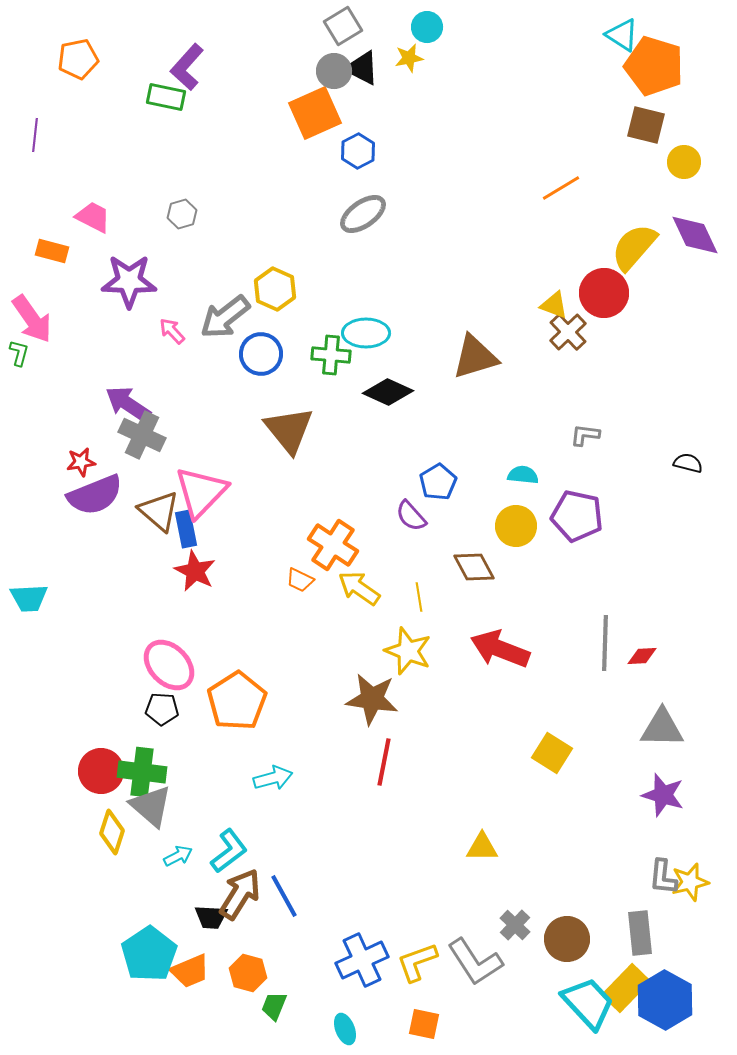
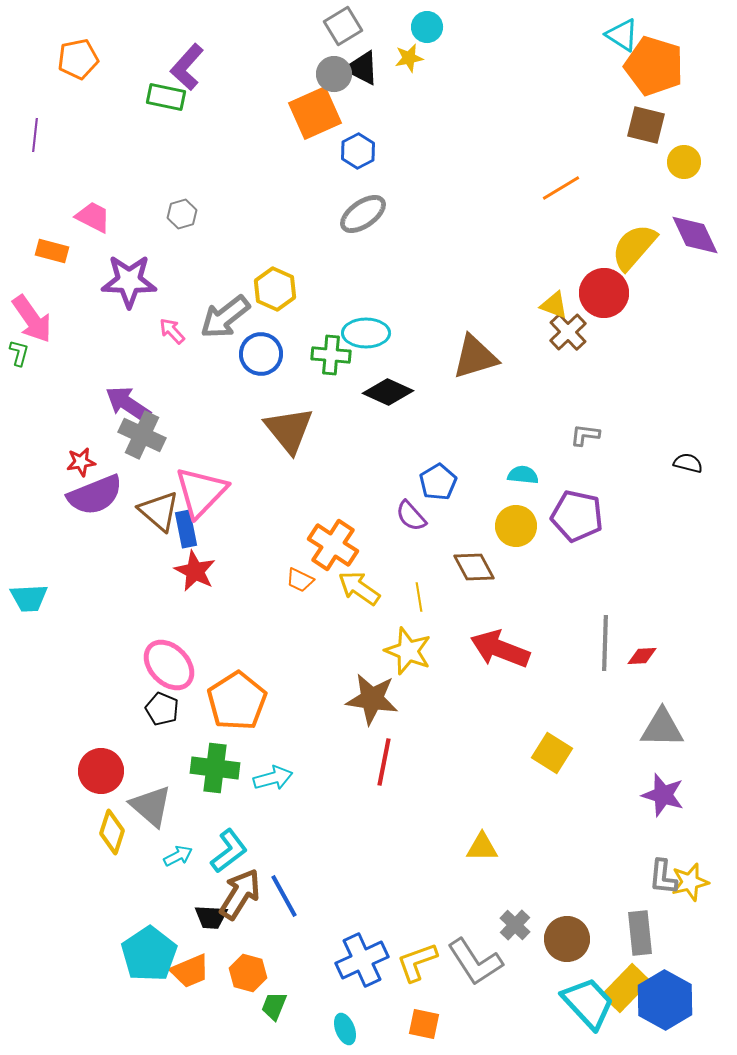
gray circle at (334, 71): moved 3 px down
black pentagon at (162, 709): rotated 20 degrees clockwise
green cross at (142, 772): moved 73 px right, 4 px up
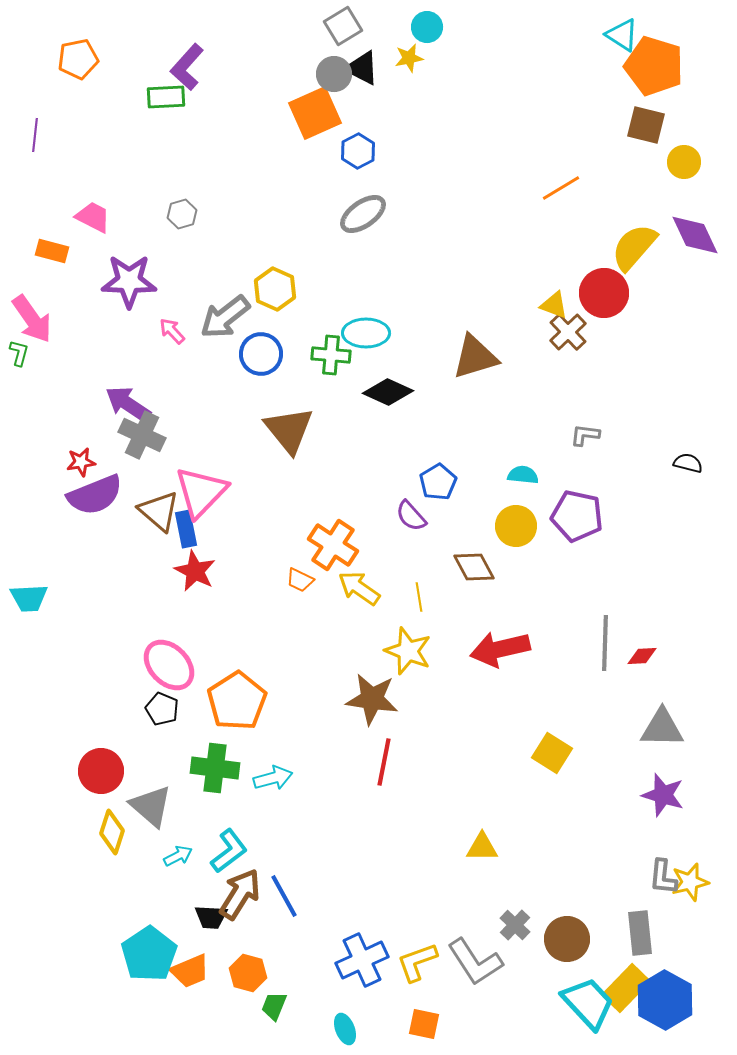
green rectangle at (166, 97): rotated 15 degrees counterclockwise
red arrow at (500, 649): rotated 34 degrees counterclockwise
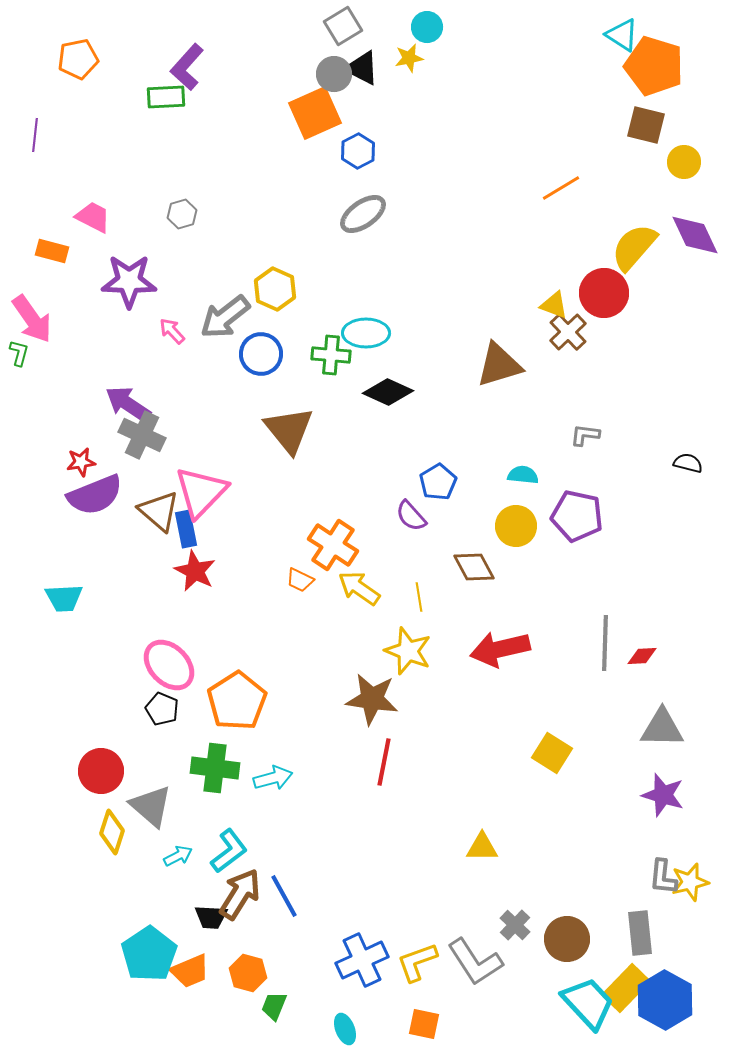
brown triangle at (475, 357): moved 24 px right, 8 px down
cyan trapezoid at (29, 598): moved 35 px right
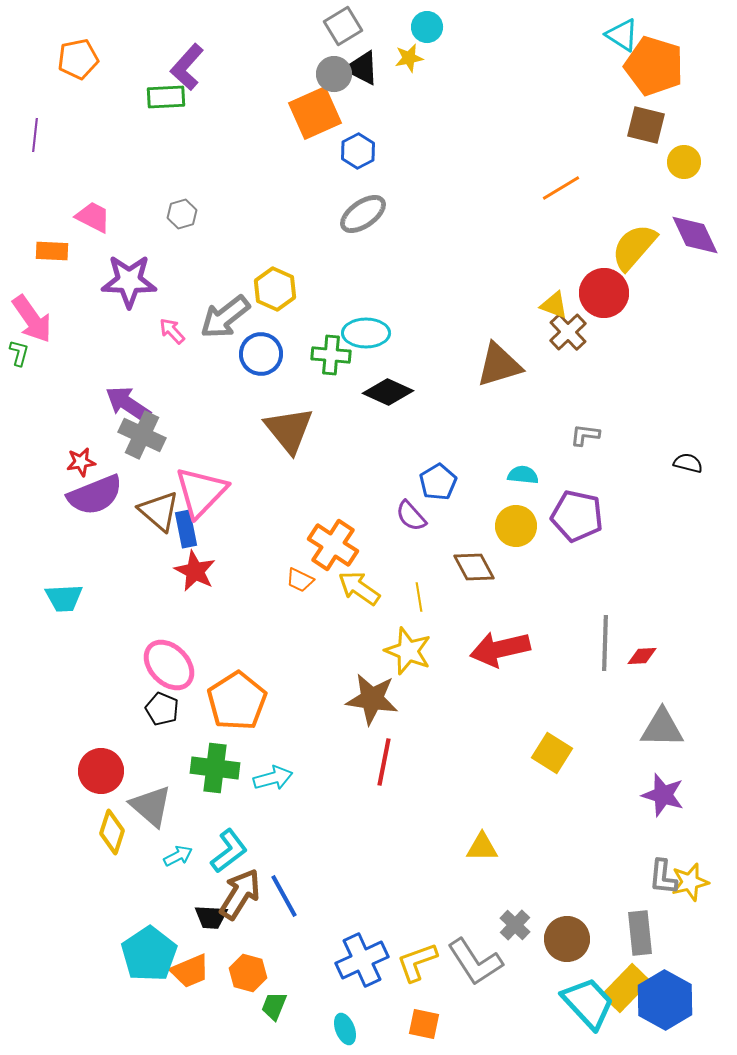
orange rectangle at (52, 251): rotated 12 degrees counterclockwise
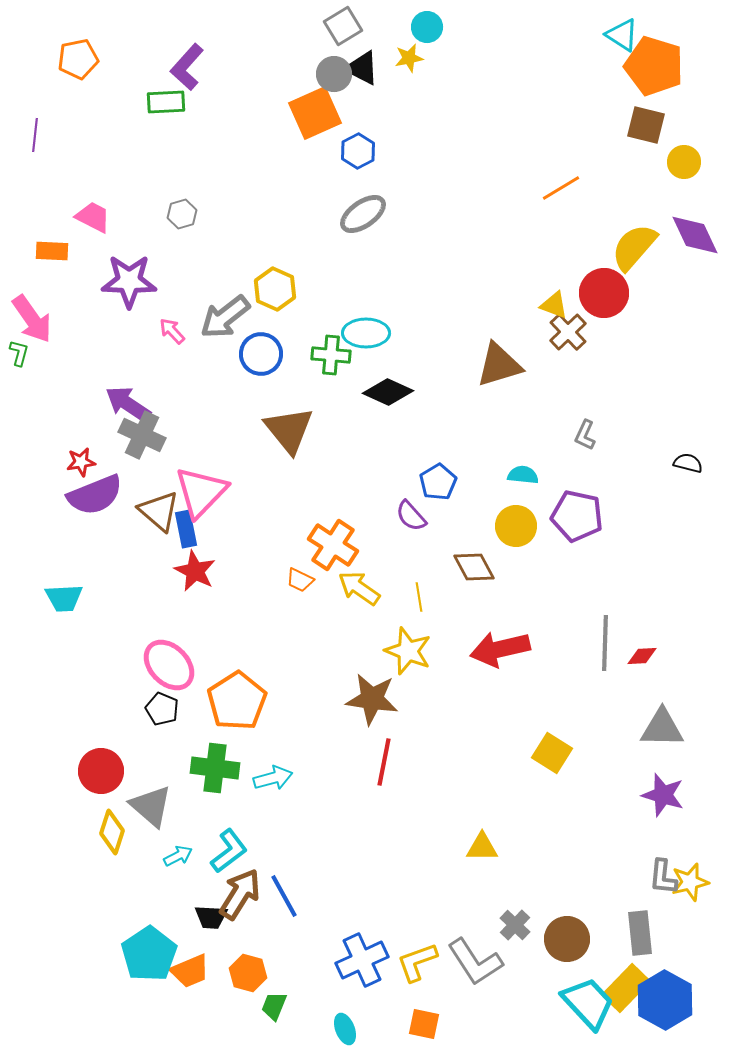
green rectangle at (166, 97): moved 5 px down
gray L-shape at (585, 435): rotated 72 degrees counterclockwise
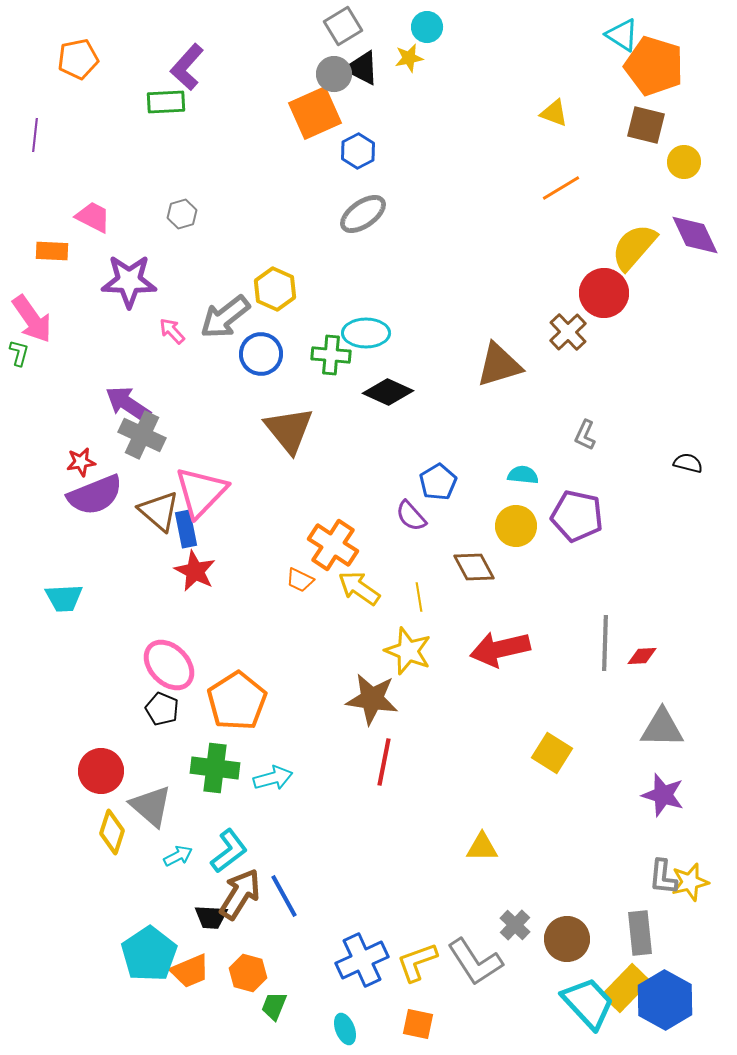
yellow triangle at (554, 305): moved 192 px up
orange square at (424, 1024): moved 6 px left
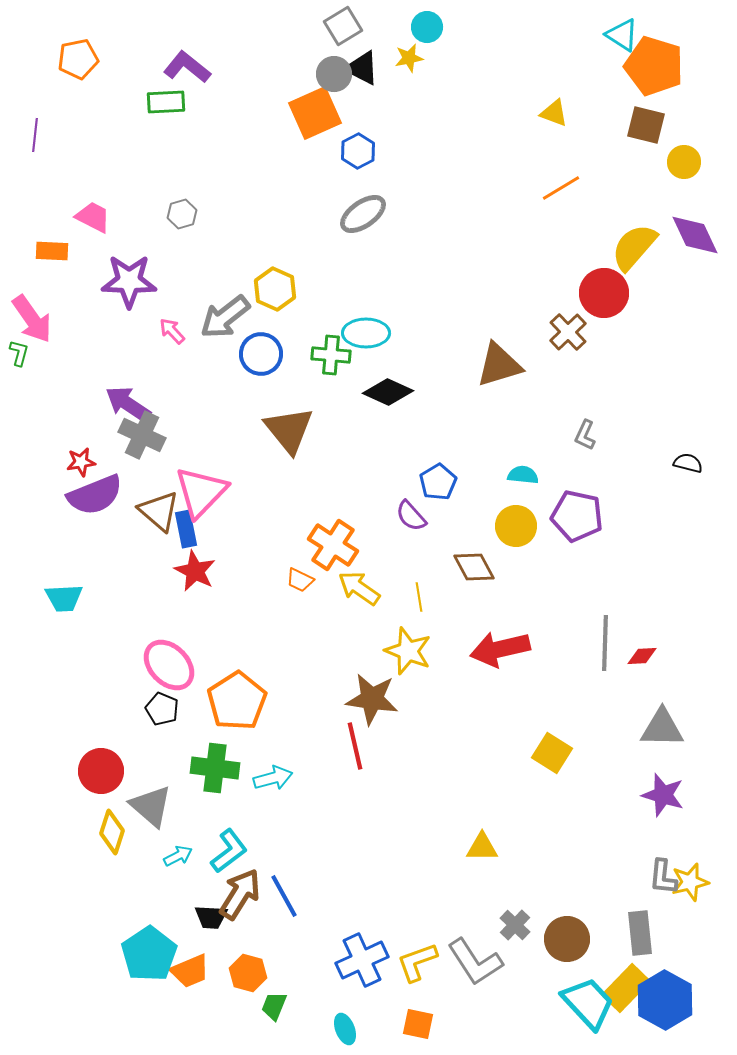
purple L-shape at (187, 67): rotated 87 degrees clockwise
red line at (384, 762): moved 29 px left, 16 px up; rotated 24 degrees counterclockwise
